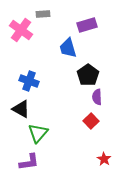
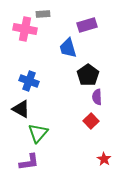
pink cross: moved 4 px right, 1 px up; rotated 25 degrees counterclockwise
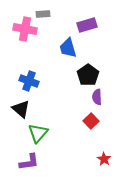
black triangle: rotated 12 degrees clockwise
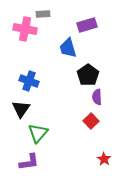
black triangle: rotated 24 degrees clockwise
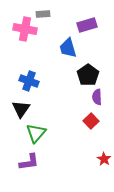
green triangle: moved 2 px left
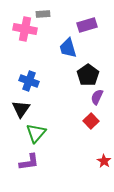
purple semicircle: rotated 28 degrees clockwise
red star: moved 2 px down
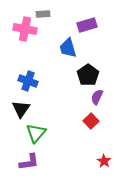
blue cross: moved 1 px left
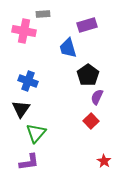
pink cross: moved 1 px left, 2 px down
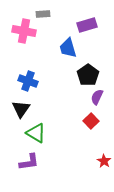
green triangle: rotated 40 degrees counterclockwise
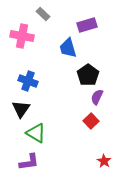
gray rectangle: rotated 48 degrees clockwise
pink cross: moved 2 px left, 5 px down
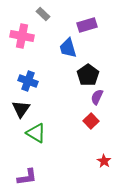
purple L-shape: moved 2 px left, 15 px down
